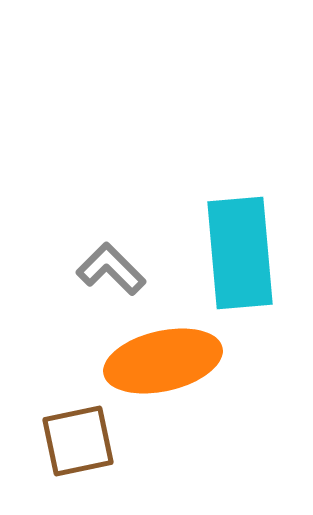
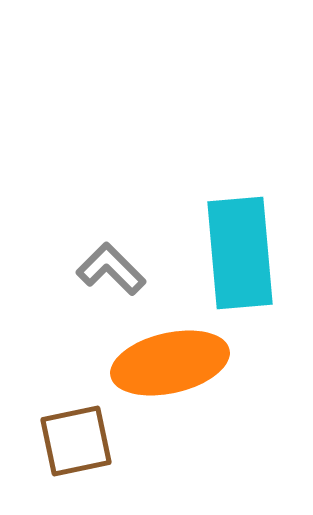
orange ellipse: moved 7 px right, 2 px down
brown square: moved 2 px left
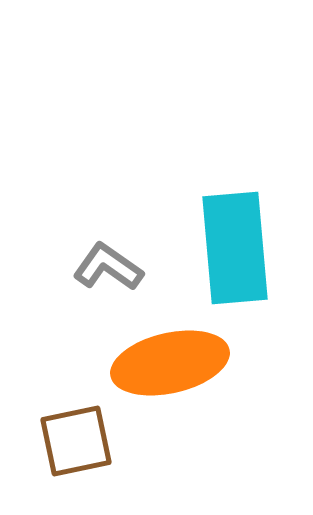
cyan rectangle: moved 5 px left, 5 px up
gray L-shape: moved 3 px left, 2 px up; rotated 10 degrees counterclockwise
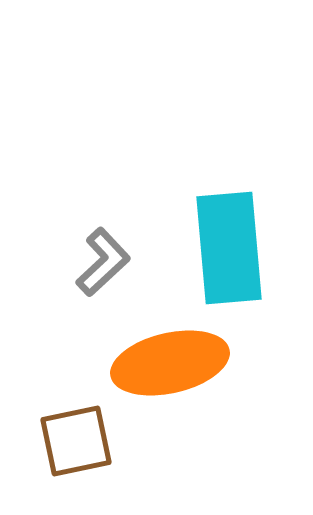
cyan rectangle: moved 6 px left
gray L-shape: moved 5 px left, 5 px up; rotated 102 degrees clockwise
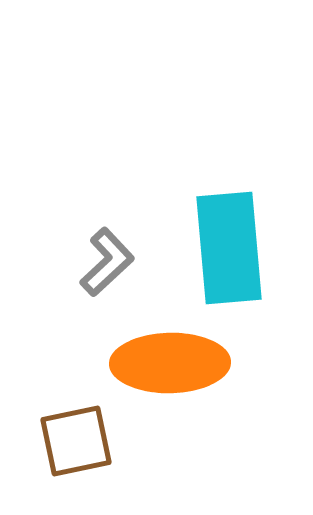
gray L-shape: moved 4 px right
orange ellipse: rotated 12 degrees clockwise
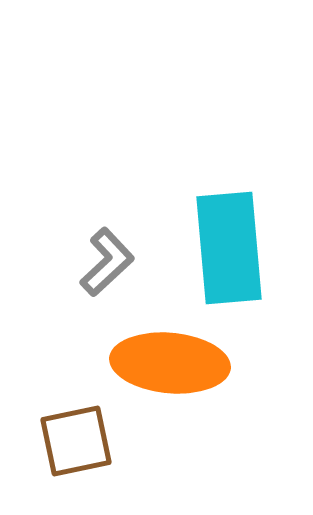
orange ellipse: rotated 6 degrees clockwise
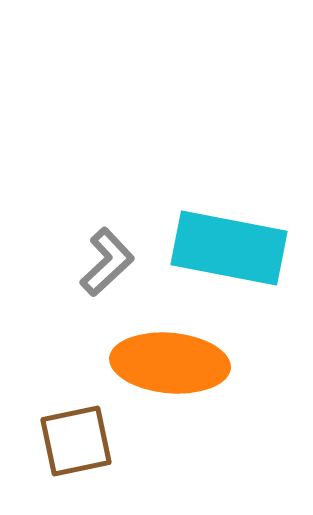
cyan rectangle: rotated 74 degrees counterclockwise
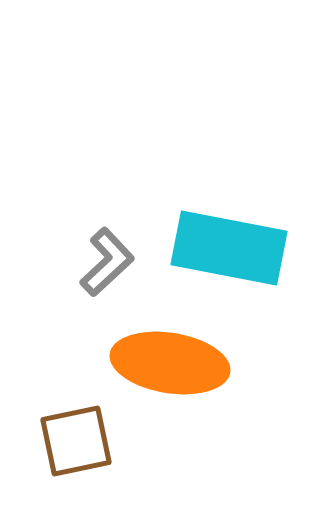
orange ellipse: rotated 4 degrees clockwise
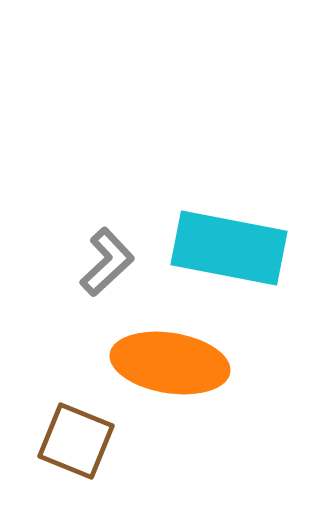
brown square: rotated 34 degrees clockwise
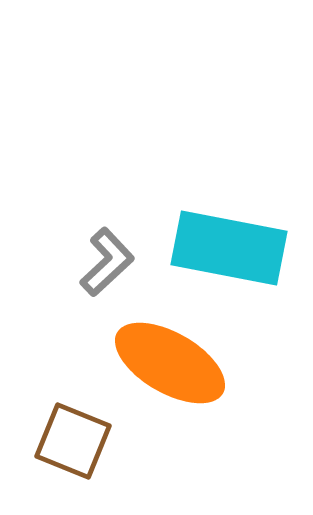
orange ellipse: rotated 21 degrees clockwise
brown square: moved 3 px left
